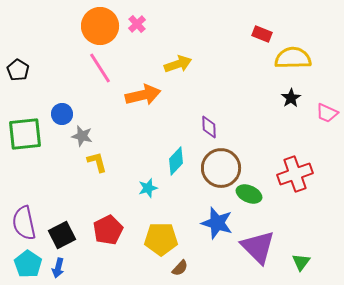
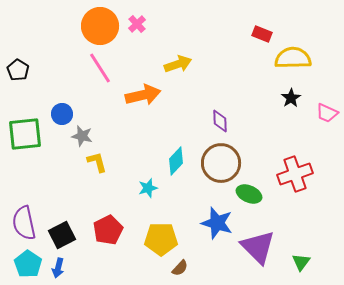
purple diamond: moved 11 px right, 6 px up
brown circle: moved 5 px up
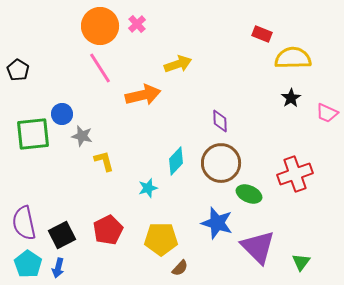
green square: moved 8 px right
yellow L-shape: moved 7 px right, 1 px up
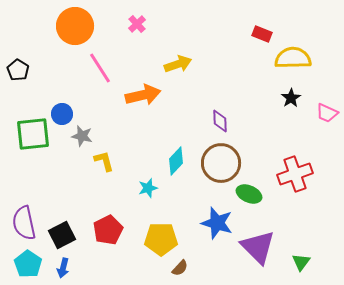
orange circle: moved 25 px left
blue arrow: moved 5 px right
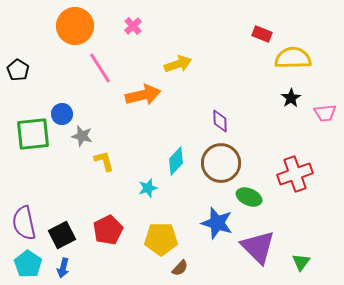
pink cross: moved 4 px left, 2 px down
pink trapezoid: moved 2 px left; rotated 30 degrees counterclockwise
green ellipse: moved 3 px down
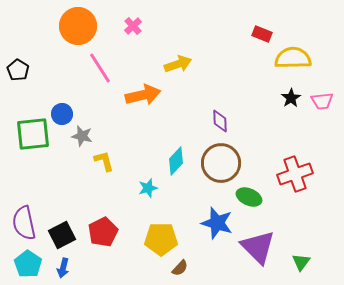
orange circle: moved 3 px right
pink trapezoid: moved 3 px left, 12 px up
red pentagon: moved 5 px left, 2 px down
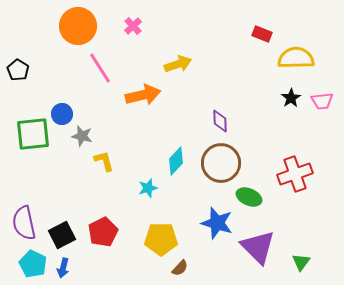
yellow semicircle: moved 3 px right
cyan pentagon: moved 5 px right; rotated 8 degrees counterclockwise
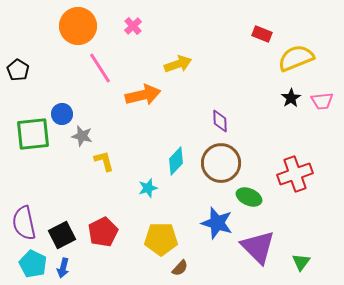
yellow semicircle: rotated 21 degrees counterclockwise
